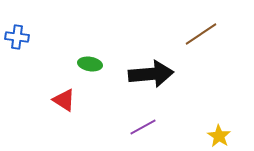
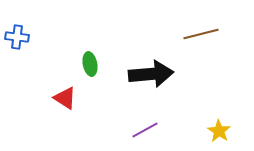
brown line: rotated 20 degrees clockwise
green ellipse: rotated 70 degrees clockwise
red triangle: moved 1 px right, 2 px up
purple line: moved 2 px right, 3 px down
yellow star: moved 5 px up
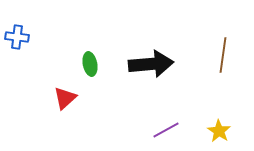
brown line: moved 22 px right, 21 px down; rotated 68 degrees counterclockwise
black arrow: moved 10 px up
red triangle: rotated 45 degrees clockwise
purple line: moved 21 px right
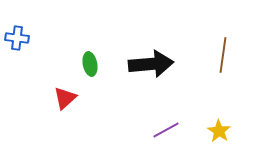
blue cross: moved 1 px down
